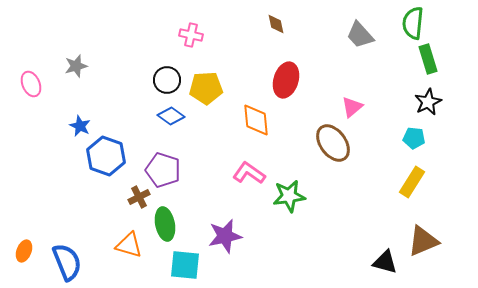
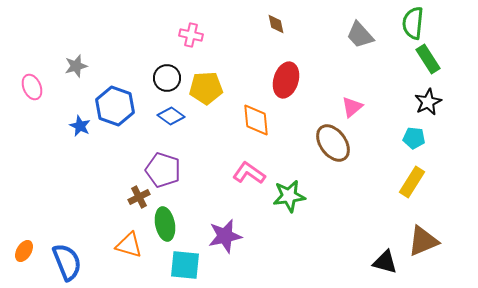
green rectangle: rotated 16 degrees counterclockwise
black circle: moved 2 px up
pink ellipse: moved 1 px right, 3 px down
blue hexagon: moved 9 px right, 50 px up
orange ellipse: rotated 10 degrees clockwise
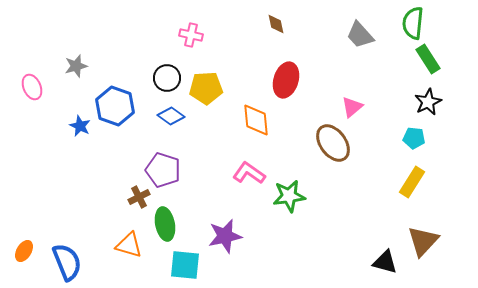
brown triangle: rotated 24 degrees counterclockwise
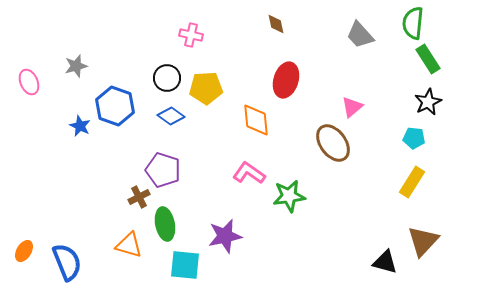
pink ellipse: moved 3 px left, 5 px up
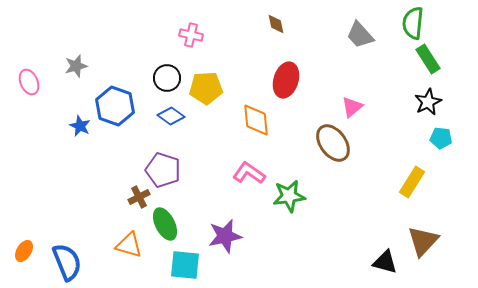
cyan pentagon: moved 27 px right
green ellipse: rotated 16 degrees counterclockwise
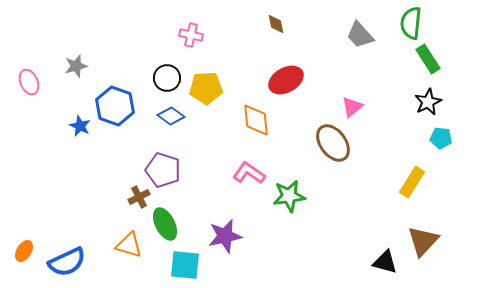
green semicircle: moved 2 px left
red ellipse: rotated 44 degrees clockwise
blue semicircle: rotated 87 degrees clockwise
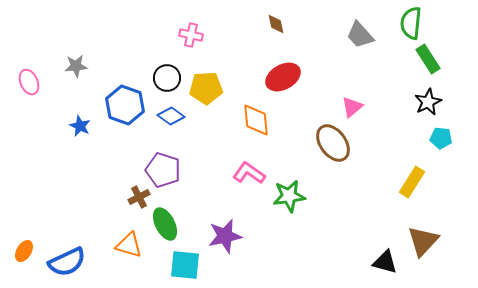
gray star: rotated 10 degrees clockwise
red ellipse: moved 3 px left, 3 px up
blue hexagon: moved 10 px right, 1 px up
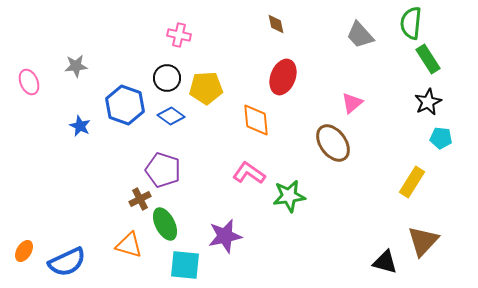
pink cross: moved 12 px left
red ellipse: rotated 40 degrees counterclockwise
pink triangle: moved 4 px up
brown cross: moved 1 px right, 2 px down
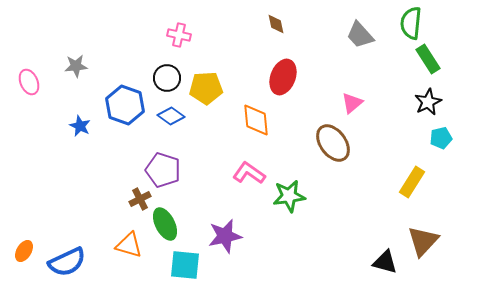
cyan pentagon: rotated 20 degrees counterclockwise
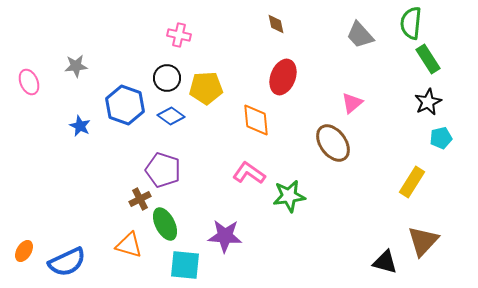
purple star: rotated 16 degrees clockwise
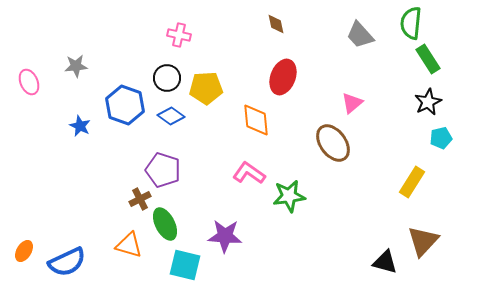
cyan square: rotated 8 degrees clockwise
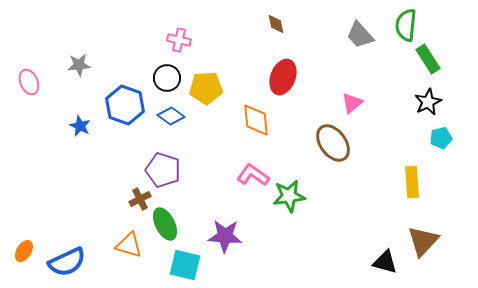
green semicircle: moved 5 px left, 2 px down
pink cross: moved 5 px down
gray star: moved 3 px right, 1 px up
pink L-shape: moved 4 px right, 2 px down
yellow rectangle: rotated 36 degrees counterclockwise
